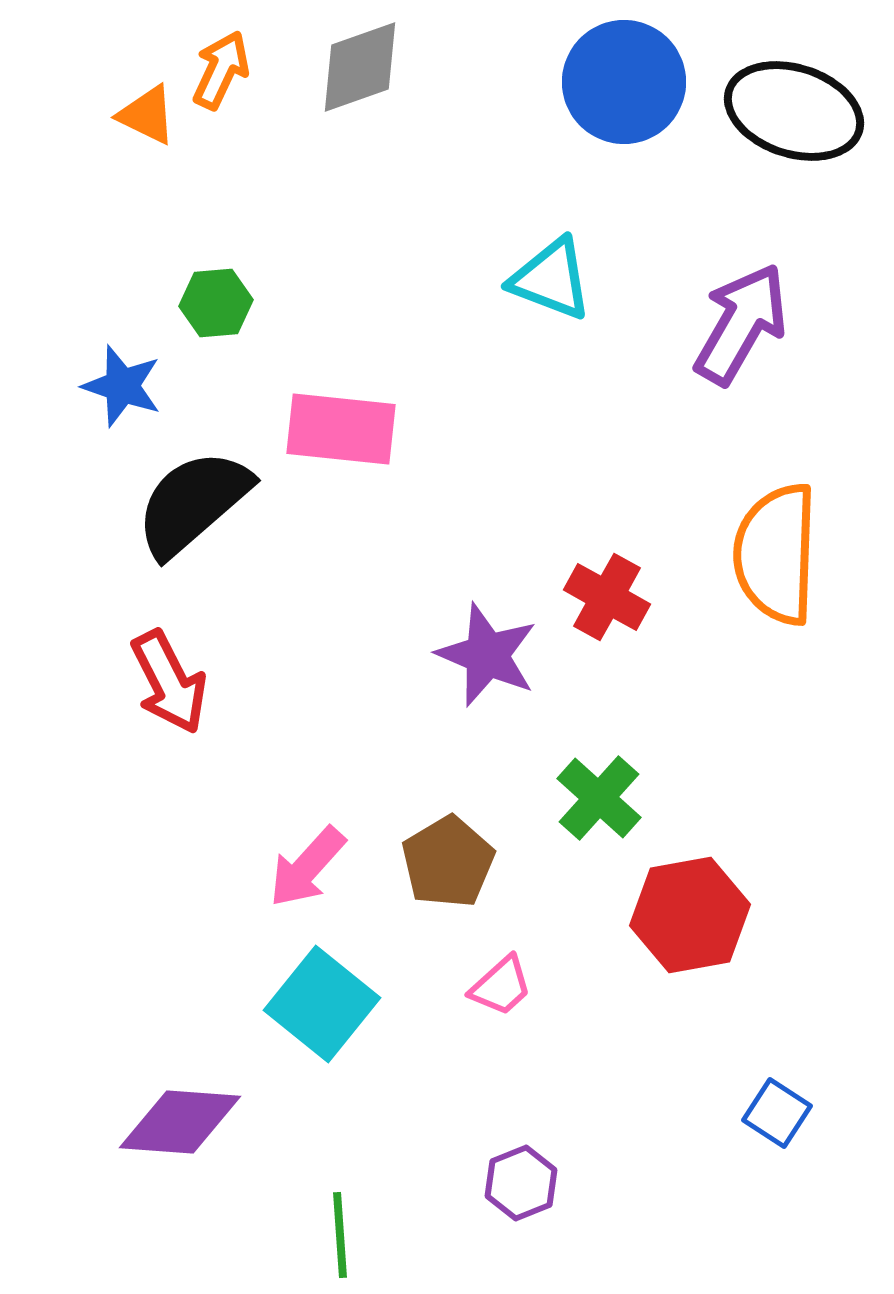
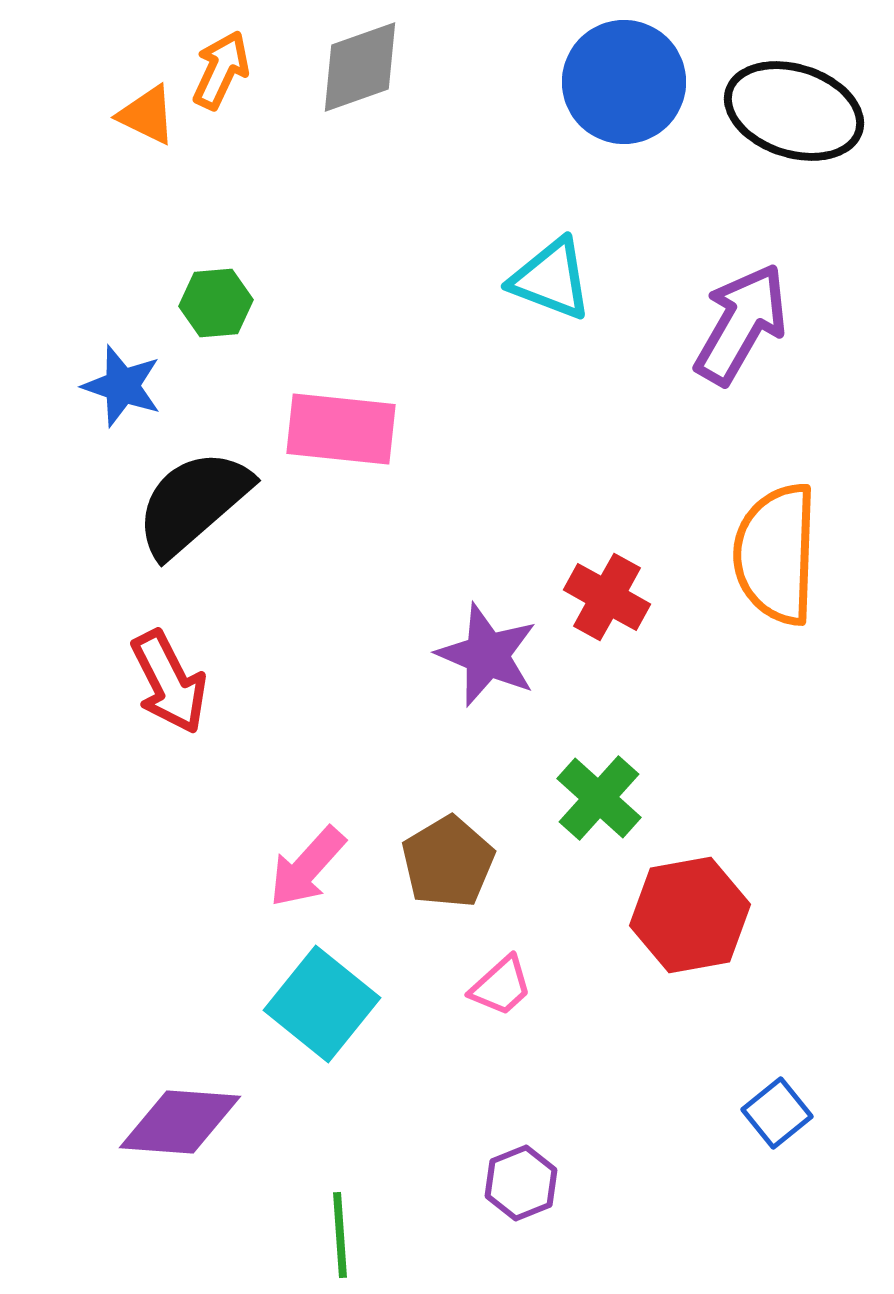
blue square: rotated 18 degrees clockwise
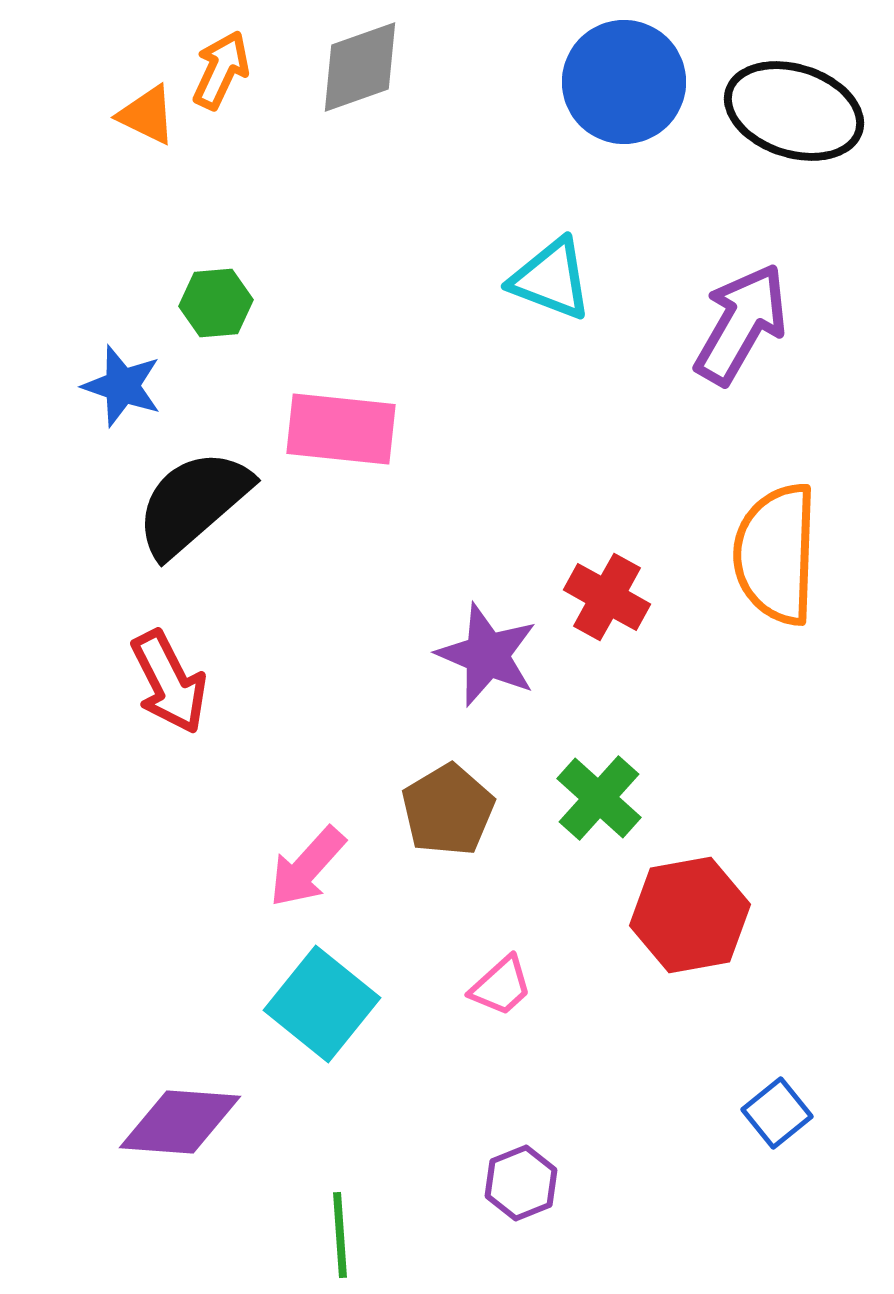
brown pentagon: moved 52 px up
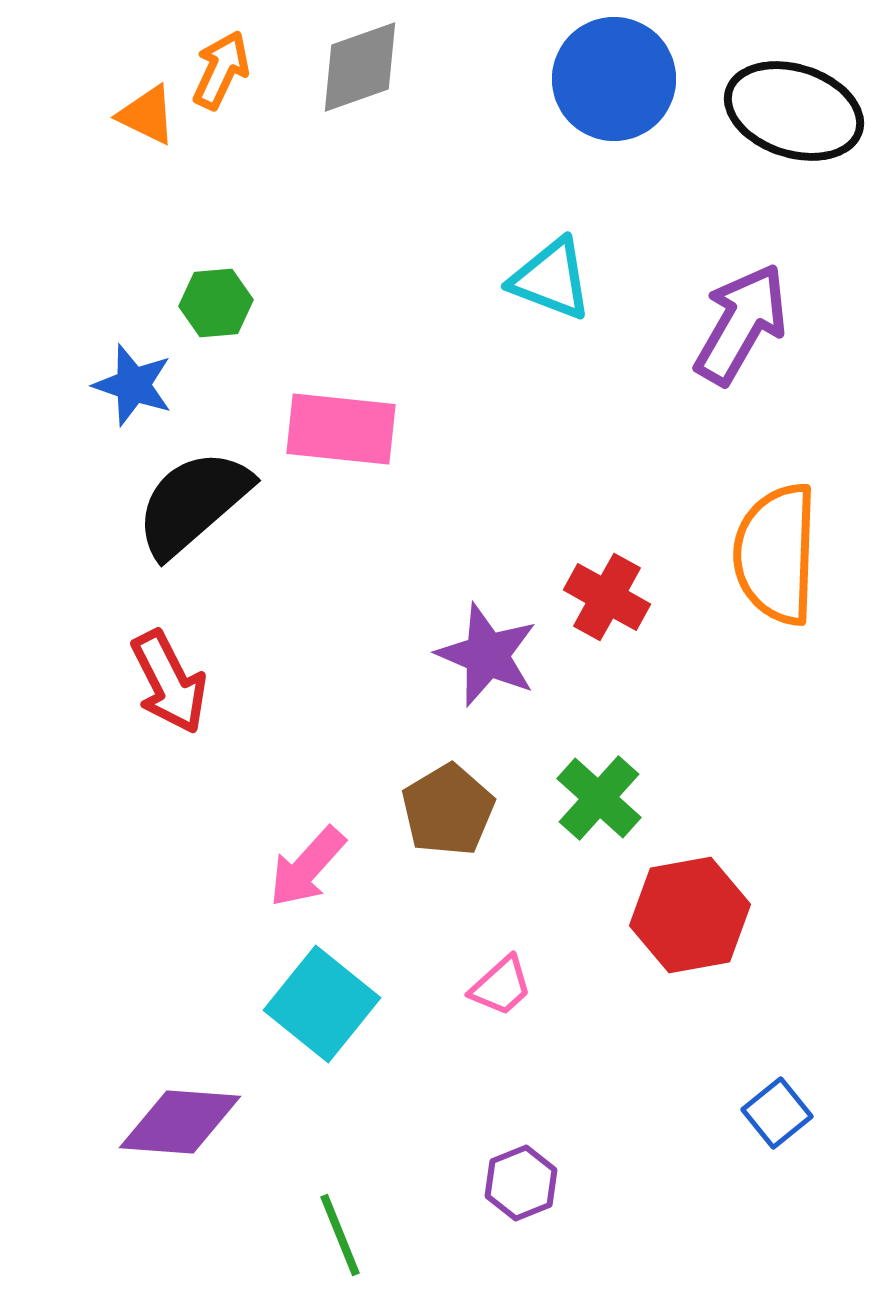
blue circle: moved 10 px left, 3 px up
blue star: moved 11 px right, 1 px up
green line: rotated 18 degrees counterclockwise
